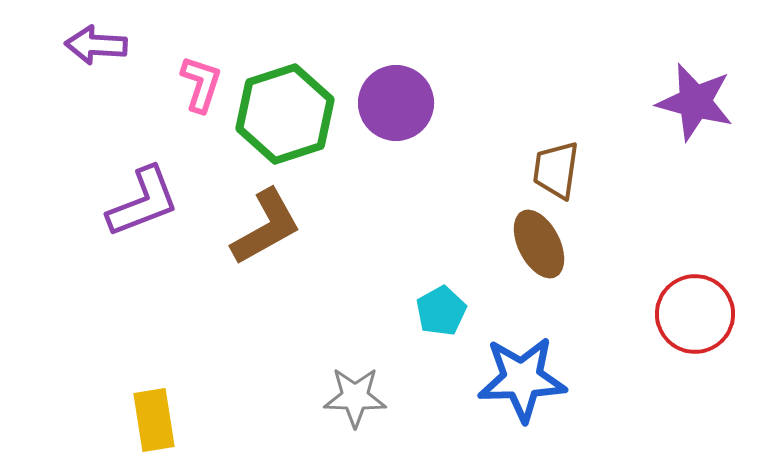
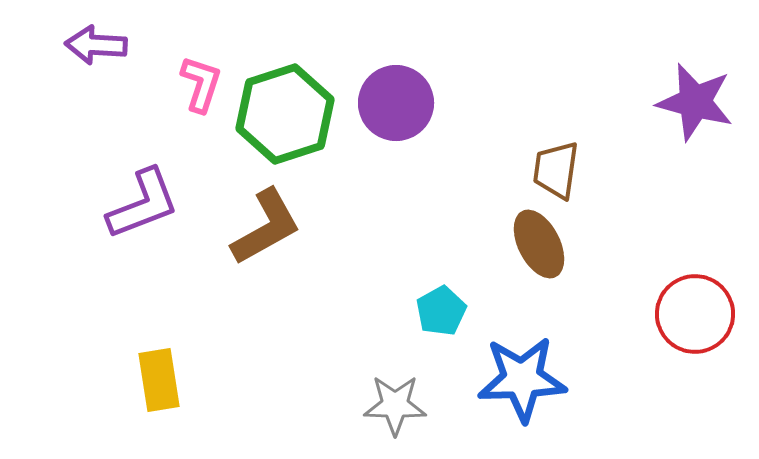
purple L-shape: moved 2 px down
gray star: moved 40 px right, 8 px down
yellow rectangle: moved 5 px right, 40 px up
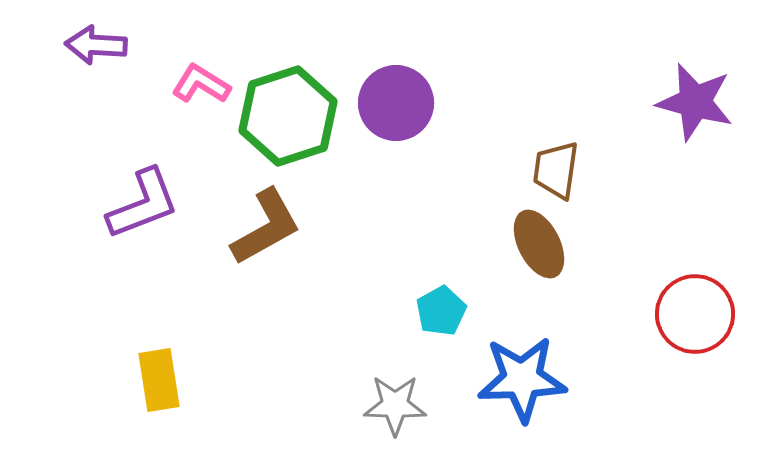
pink L-shape: rotated 76 degrees counterclockwise
green hexagon: moved 3 px right, 2 px down
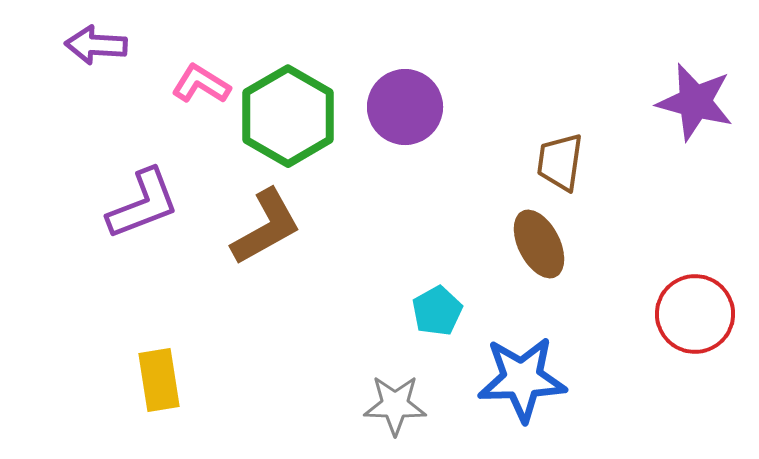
purple circle: moved 9 px right, 4 px down
green hexagon: rotated 12 degrees counterclockwise
brown trapezoid: moved 4 px right, 8 px up
cyan pentagon: moved 4 px left
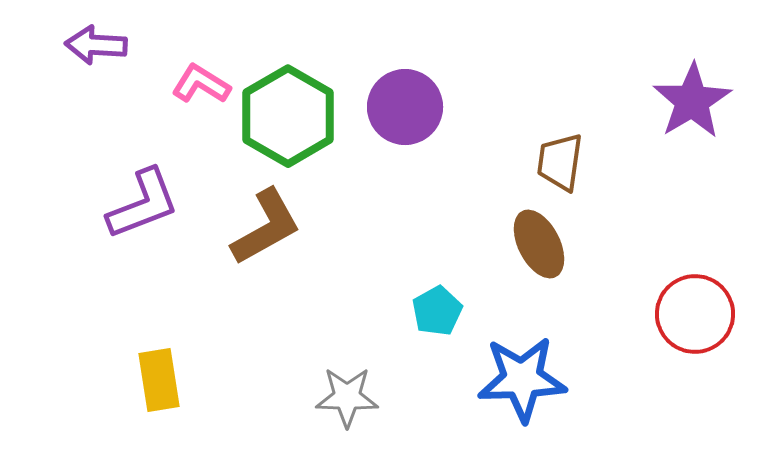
purple star: moved 3 px left, 1 px up; rotated 26 degrees clockwise
gray star: moved 48 px left, 8 px up
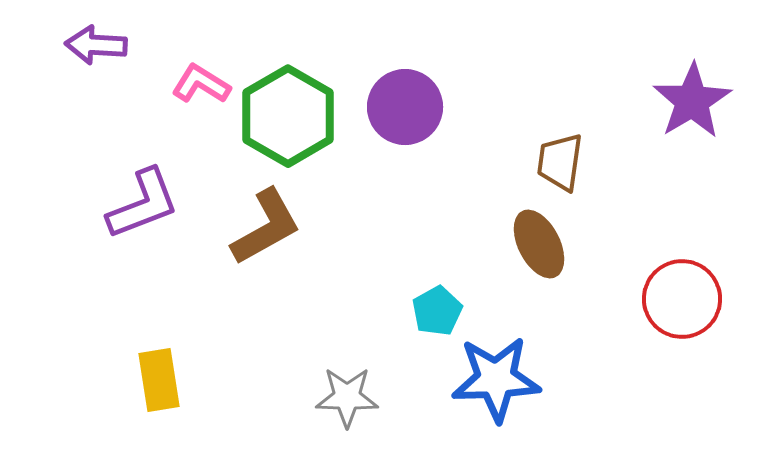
red circle: moved 13 px left, 15 px up
blue star: moved 26 px left
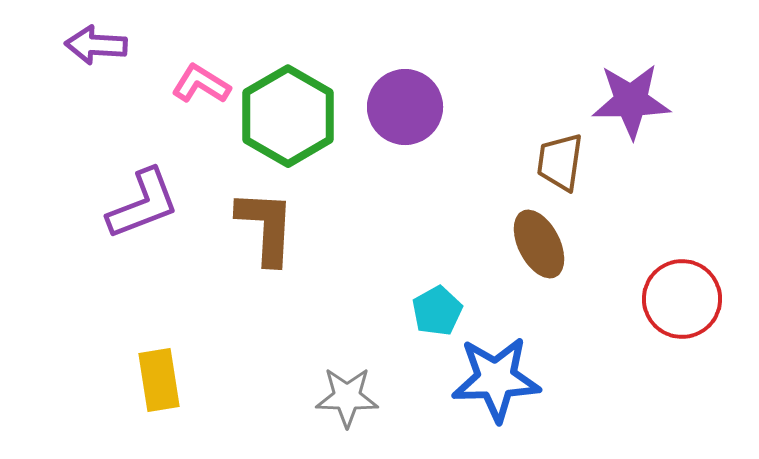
purple star: moved 61 px left; rotated 30 degrees clockwise
brown L-shape: rotated 58 degrees counterclockwise
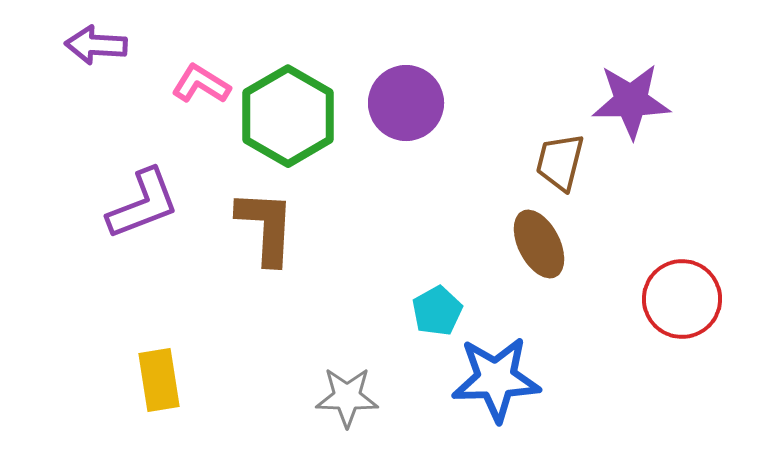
purple circle: moved 1 px right, 4 px up
brown trapezoid: rotated 6 degrees clockwise
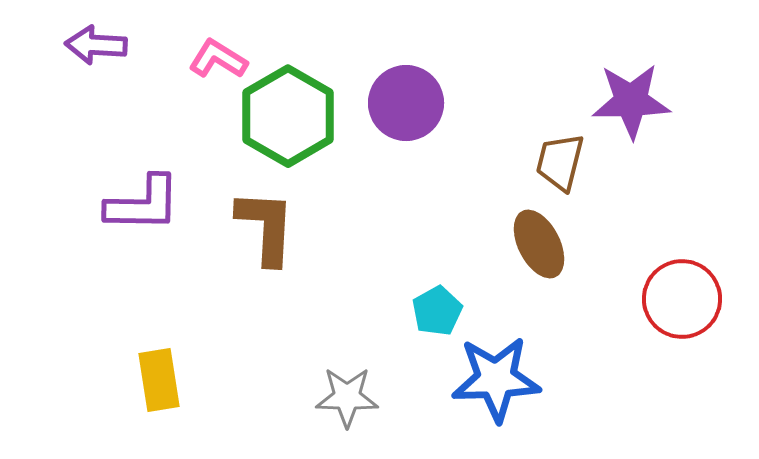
pink L-shape: moved 17 px right, 25 px up
purple L-shape: rotated 22 degrees clockwise
